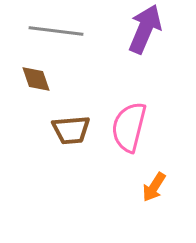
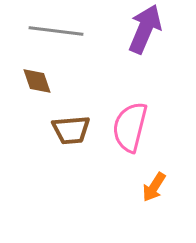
brown diamond: moved 1 px right, 2 px down
pink semicircle: moved 1 px right
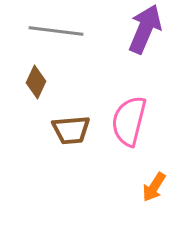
brown diamond: moved 1 px left, 1 px down; rotated 44 degrees clockwise
pink semicircle: moved 1 px left, 6 px up
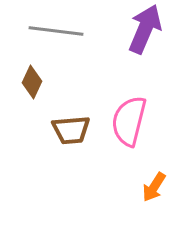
brown diamond: moved 4 px left
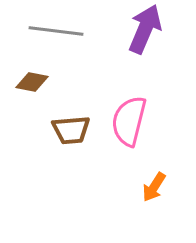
brown diamond: rotated 76 degrees clockwise
